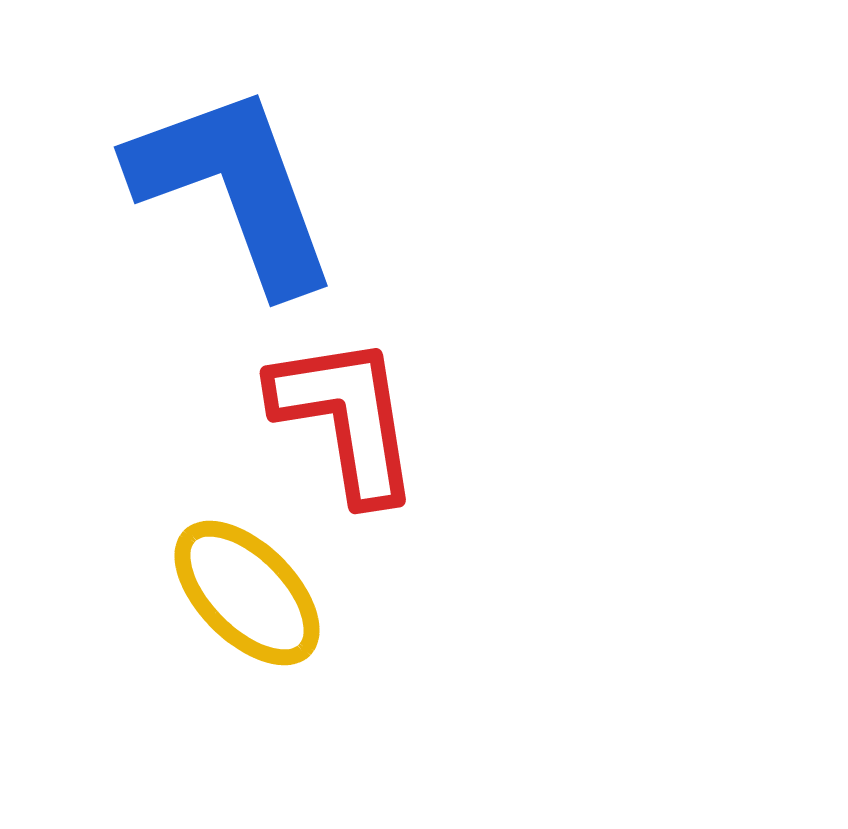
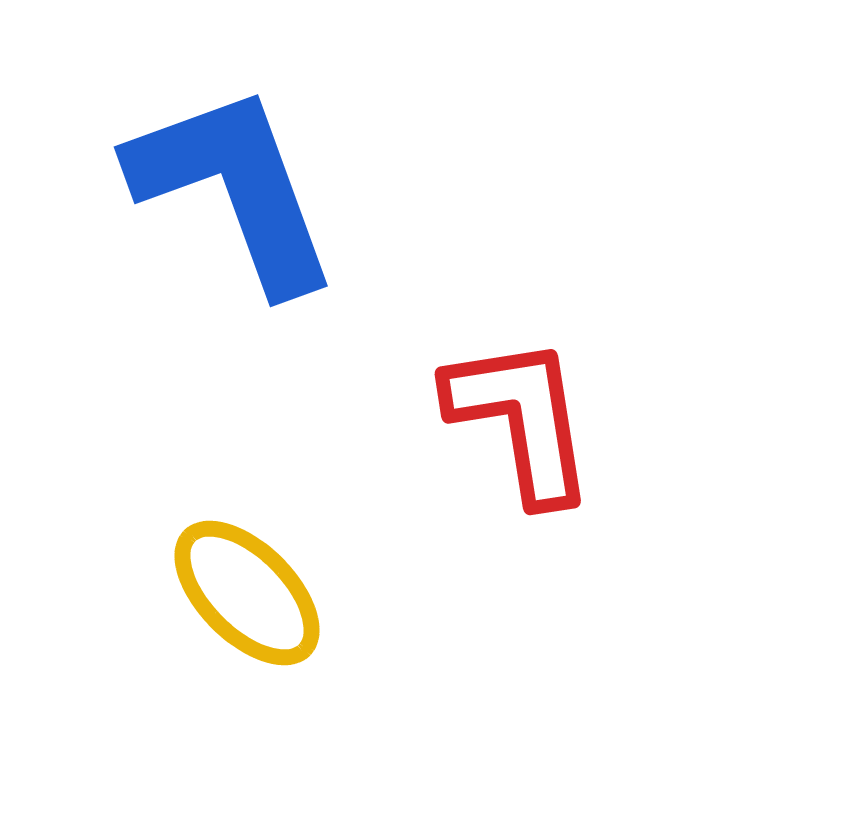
red L-shape: moved 175 px right, 1 px down
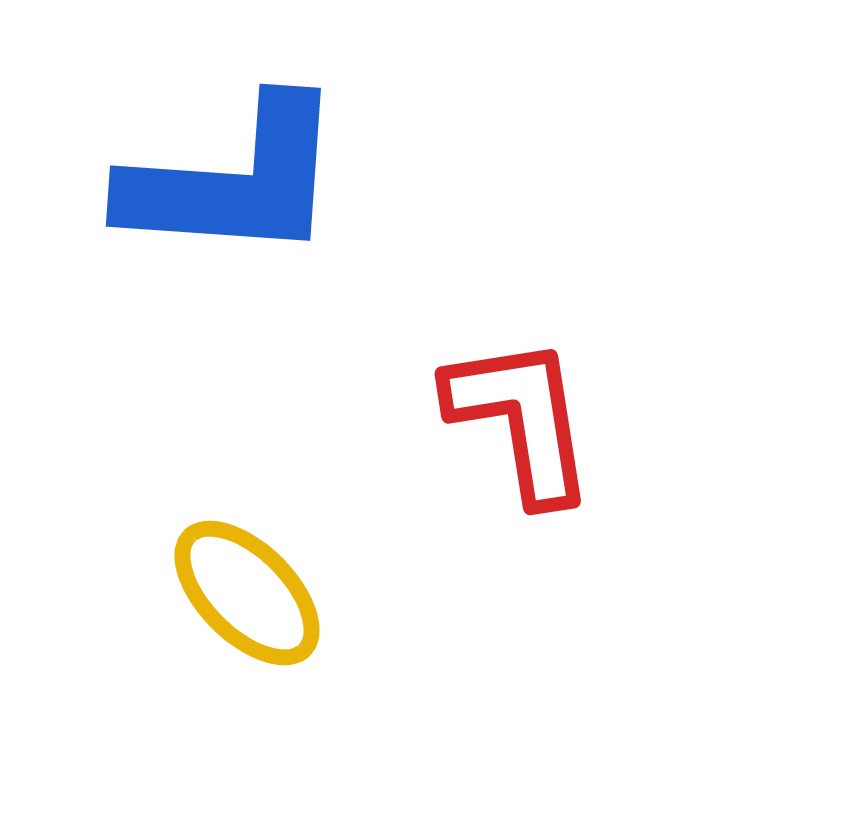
blue L-shape: moved 7 px up; rotated 114 degrees clockwise
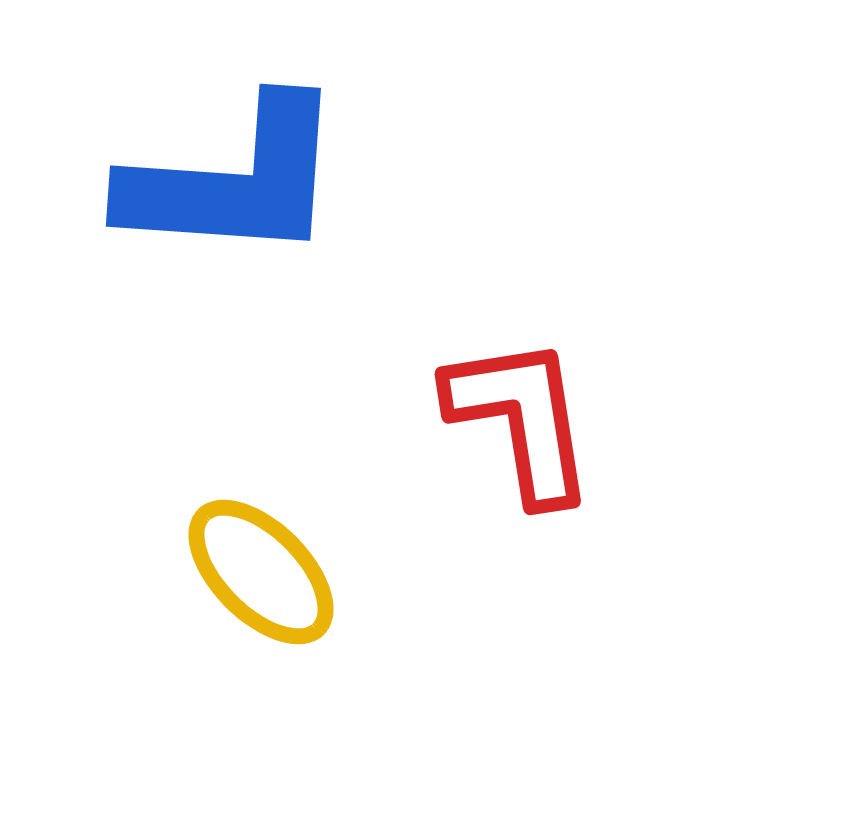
yellow ellipse: moved 14 px right, 21 px up
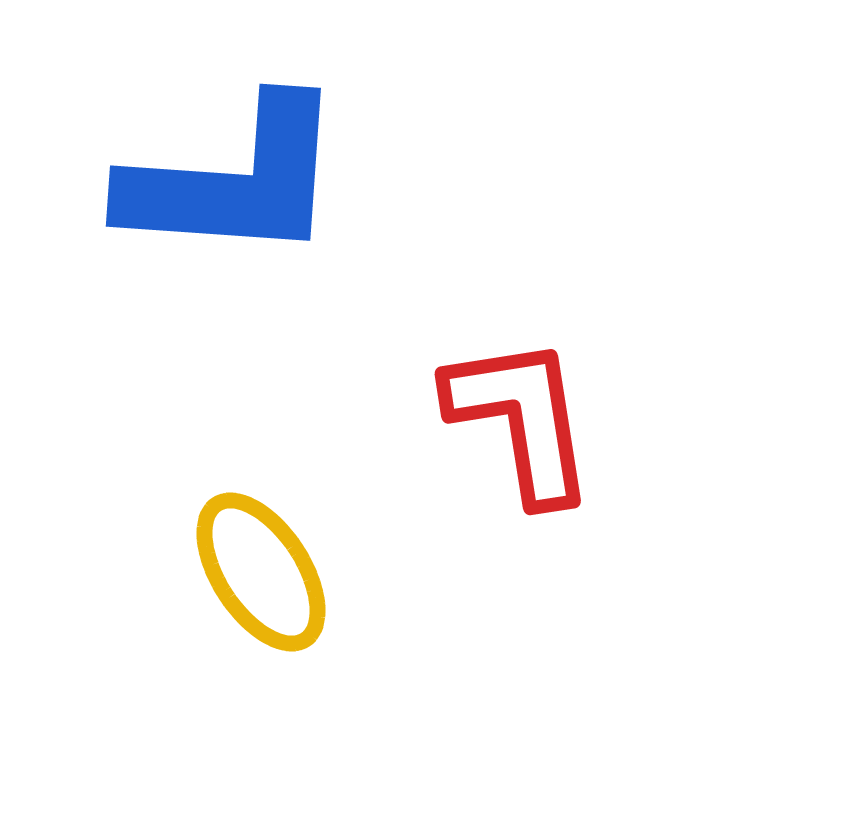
yellow ellipse: rotated 12 degrees clockwise
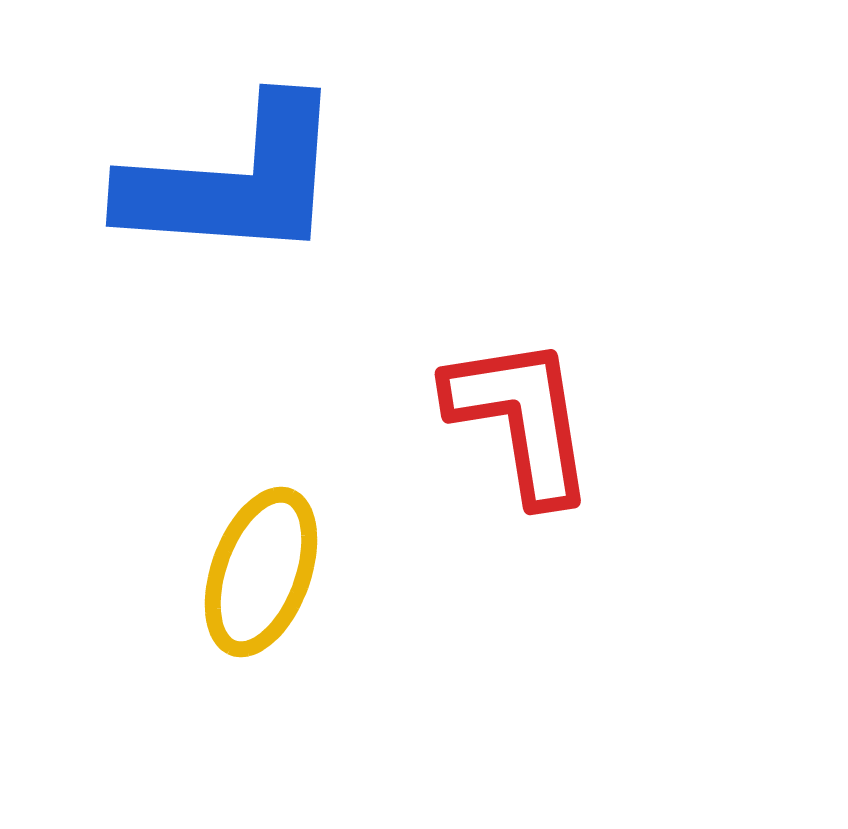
yellow ellipse: rotated 53 degrees clockwise
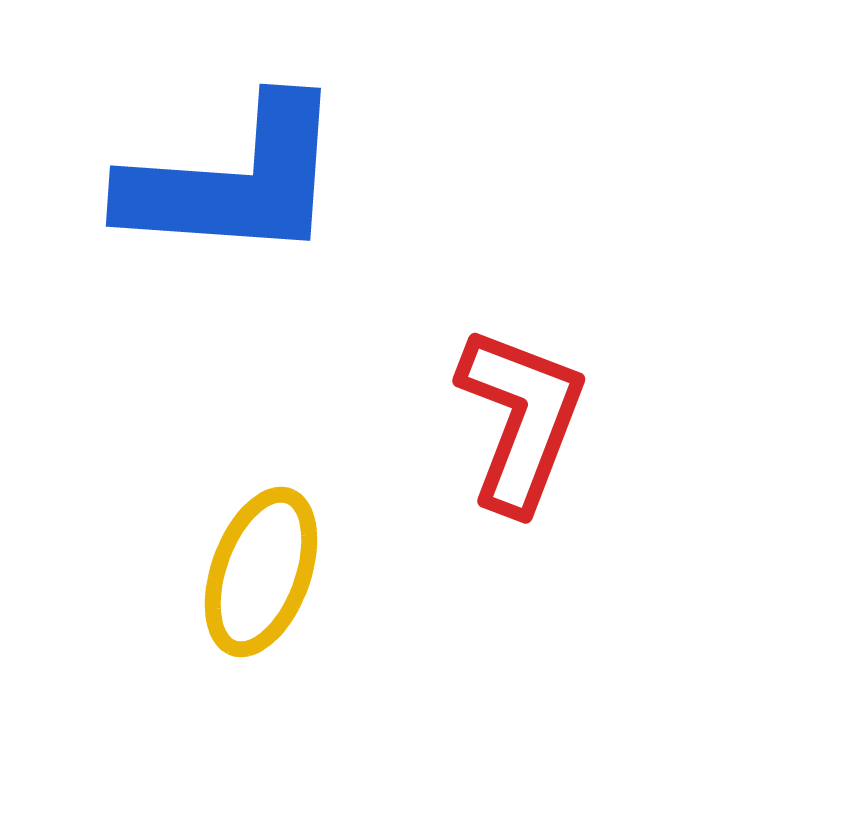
red L-shape: rotated 30 degrees clockwise
